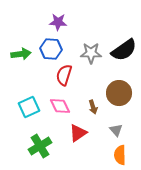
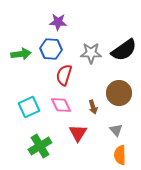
pink diamond: moved 1 px right, 1 px up
red triangle: rotated 24 degrees counterclockwise
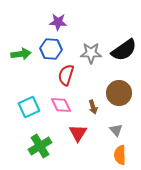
red semicircle: moved 2 px right
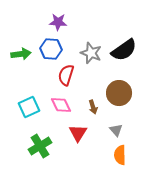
gray star: rotated 20 degrees clockwise
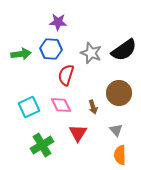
green cross: moved 2 px right, 1 px up
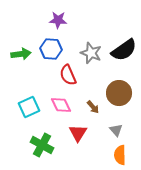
purple star: moved 2 px up
red semicircle: moved 2 px right; rotated 40 degrees counterclockwise
brown arrow: rotated 24 degrees counterclockwise
green cross: rotated 30 degrees counterclockwise
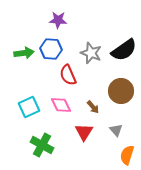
green arrow: moved 3 px right, 1 px up
brown circle: moved 2 px right, 2 px up
red triangle: moved 6 px right, 1 px up
orange semicircle: moved 7 px right; rotated 18 degrees clockwise
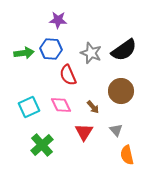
green cross: rotated 20 degrees clockwise
orange semicircle: rotated 30 degrees counterclockwise
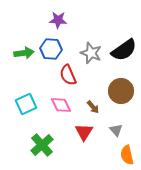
cyan square: moved 3 px left, 3 px up
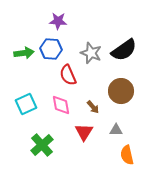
purple star: moved 1 px down
pink diamond: rotated 15 degrees clockwise
gray triangle: rotated 48 degrees counterclockwise
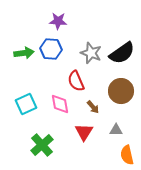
black semicircle: moved 2 px left, 3 px down
red semicircle: moved 8 px right, 6 px down
pink diamond: moved 1 px left, 1 px up
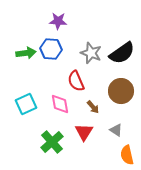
green arrow: moved 2 px right
gray triangle: rotated 32 degrees clockwise
green cross: moved 10 px right, 3 px up
